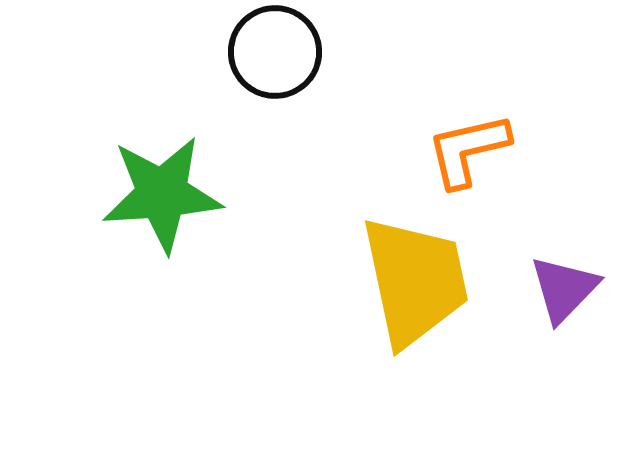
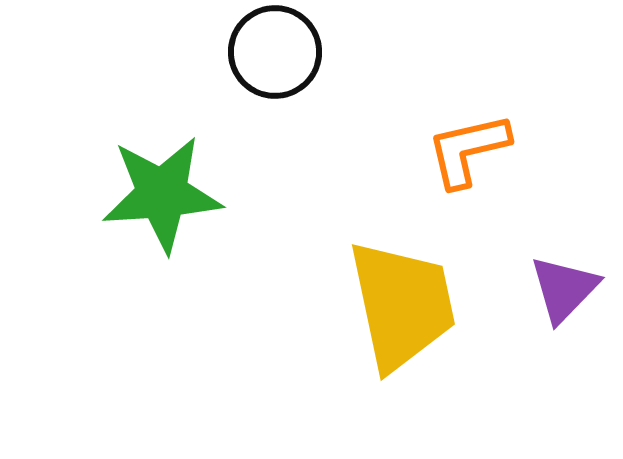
yellow trapezoid: moved 13 px left, 24 px down
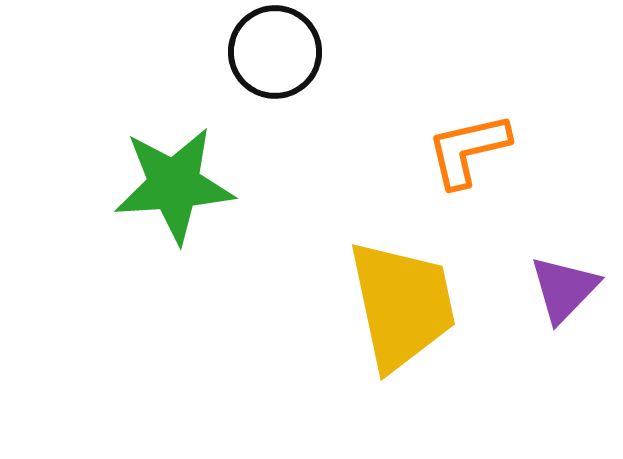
green star: moved 12 px right, 9 px up
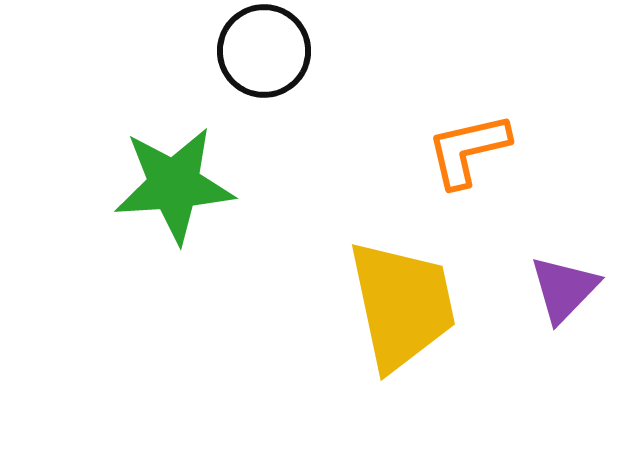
black circle: moved 11 px left, 1 px up
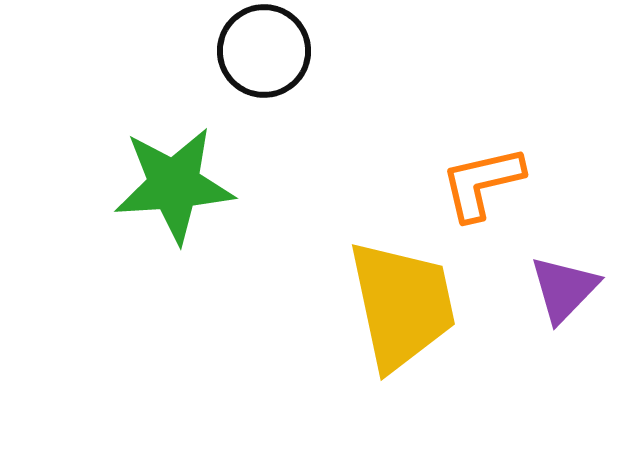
orange L-shape: moved 14 px right, 33 px down
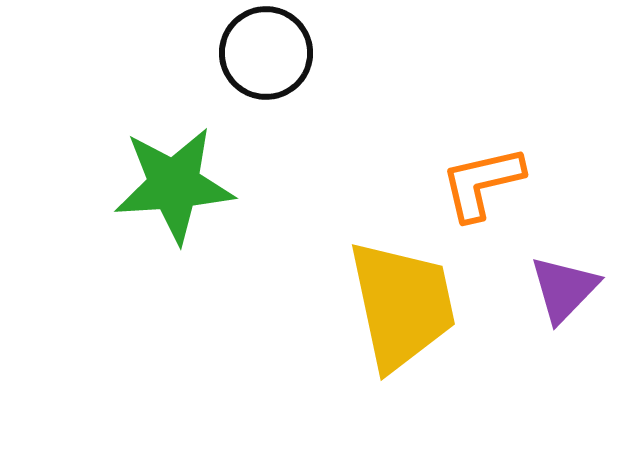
black circle: moved 2 px right, 2 px down
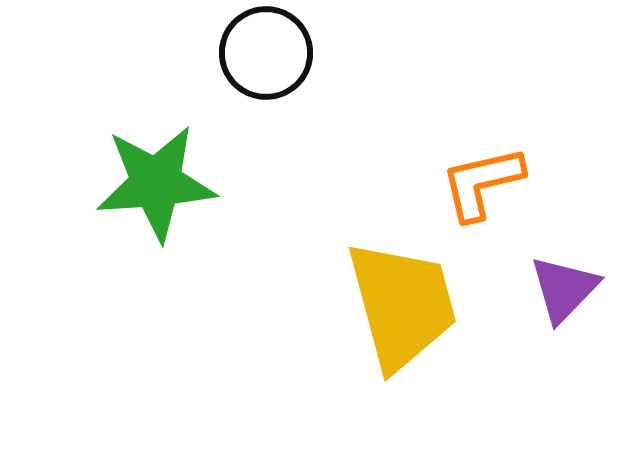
green star: moved 18 px left, 2 px up
yellow trapezoid: rotated 3 degrees counterclockwise
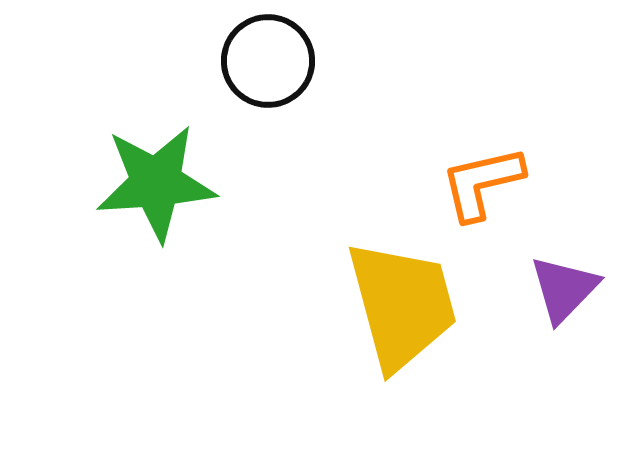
black circle: moved 2 px right, 8 px down
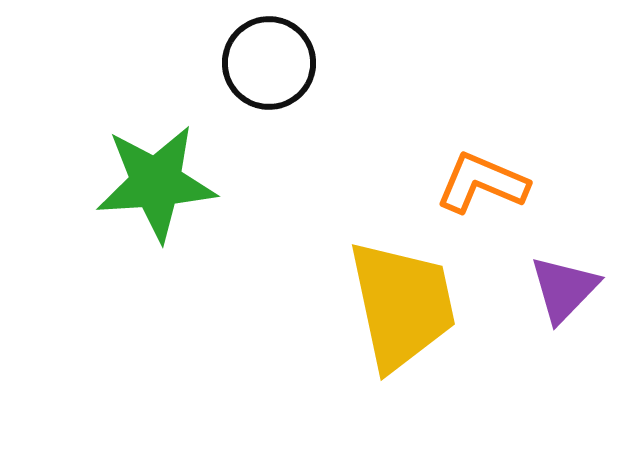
black circle: moved 1 px right, 2 px down
orange L-shape: rotated 36 degrees clockwise
yellow trapezoid: rotated 3 degrees clockwise
